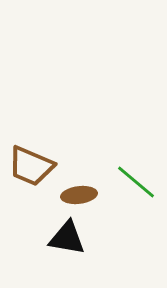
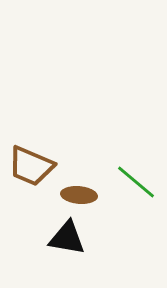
brown ellipse: rotated 12 degrees clockwise
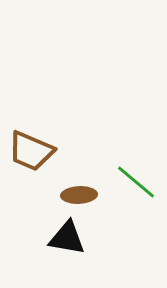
brown trapezoid: moved 15 px up
brown ellipse: rotated 8 degrees counterclockwise
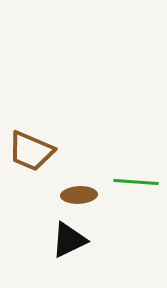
green line: rotated 36 degrees counterclockwise
black triangle: moved 2 px right, 2 px down; rotated 36 degrees counterclockwise
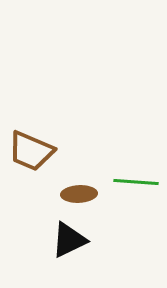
brown ellipse: moved 1 px up
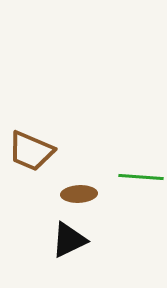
green line: moved 5 px right, 5 px up
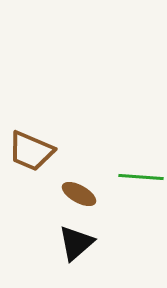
brown ellipse: rotated 32 degrees clockwise
black triangle: moved 7 px right, 3 px down; rotated 15 degrees counterclockwise
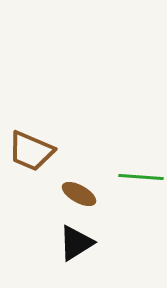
black triangle: rotated 9 degrees clockwise
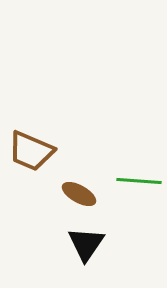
green line: moved 2 px left, 4 px down
black triangle: moved 10 px right, 1 px down; rotated 24 degrees counterclockwise
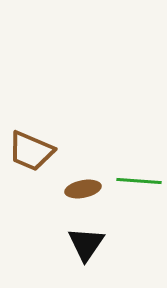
brown ellipse: moved 4 px right, 5 px up; rotated 40 degrees counterclockwise
